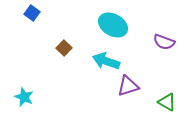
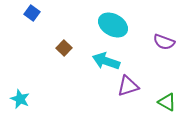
cyan star: moved 4 px left, 2 px down
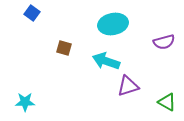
cyan ellipse: moved 1 px up; rotated 40 degrees counterclockwise
purple semicircle: rotated 35 degrees counterclockwise
brown square: rotated 28 degrees counterclockwise
cyan star: moved 5 px right, 3 px down; rotated 24 degrees counterclockwise
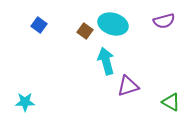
blue square: moved 7 px right, 12 px down
cyan ellipse: rotated 28 degrees clockwise
purple semicircle: moved 21 px up
brown square: moved 21 px right, 17 px up; rotated 21 degrees clockwise
cyan arrow: rotated 56 degrees clockwise
green triangle: moved 4 px right
